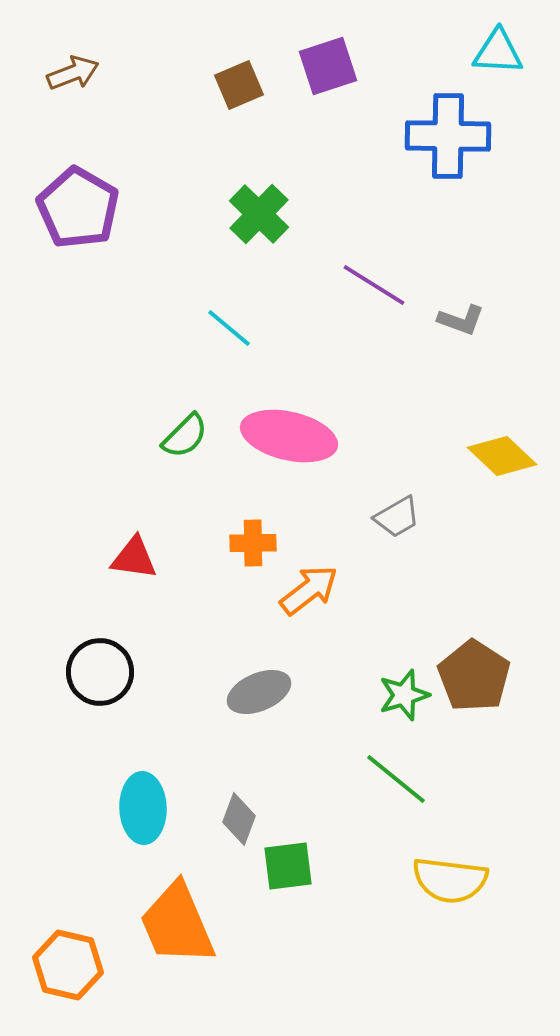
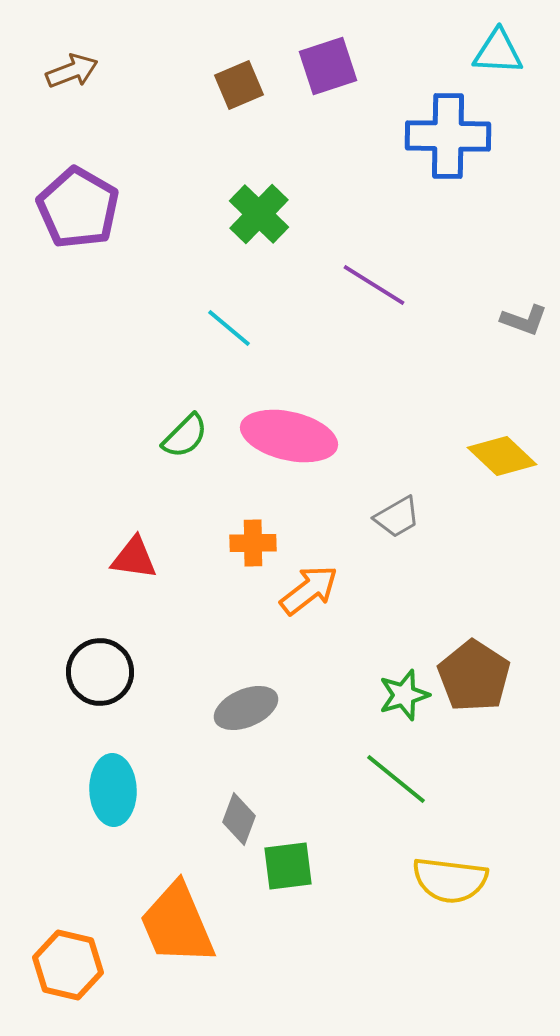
brown arrow: moved 1 px left, 2 px up
gray L-shape: moved 63 px right
gray ellipse: moved 13 px left, 16 px down
cyan ellipse: moved 30 px left, 18 px up
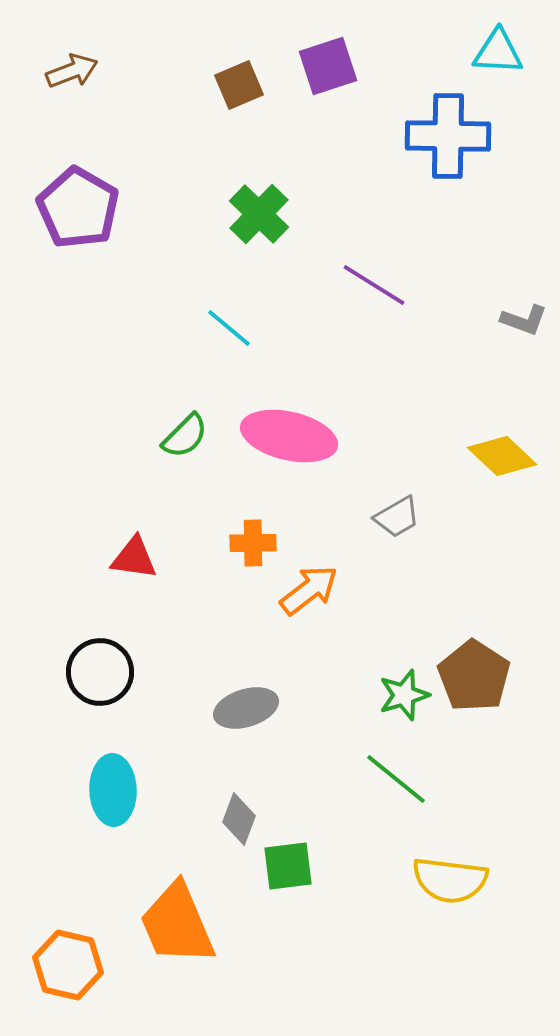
gray ellipse: rotated 6 degrees clockwise
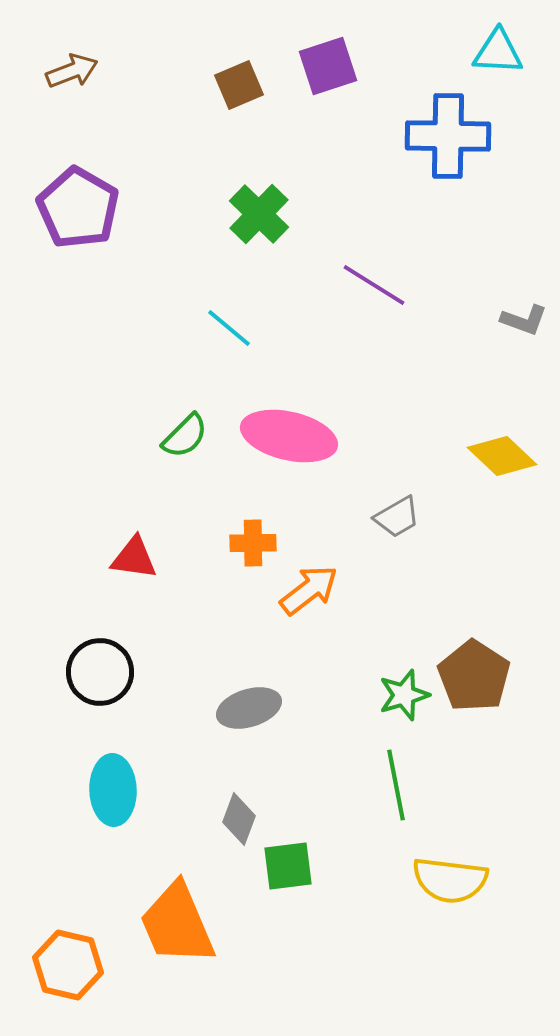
gray ellipse: moved 3 px right
green line: moved 6 px down; rotated 40 degrees clockwise
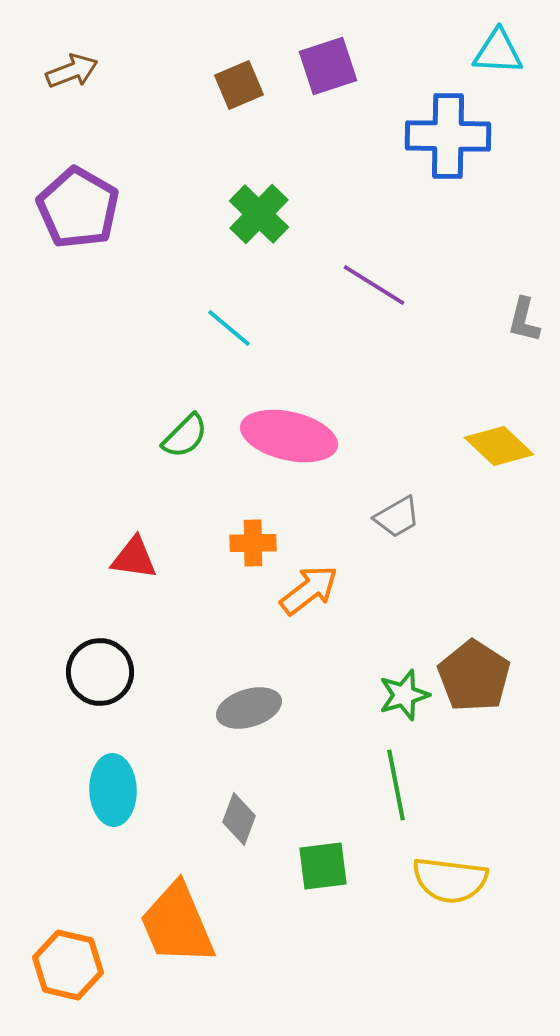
gray L-shape: rotated 84 degrees clockwise
yellow diamond: moved 3 px left, 10 px up
green square: moved 35 px right
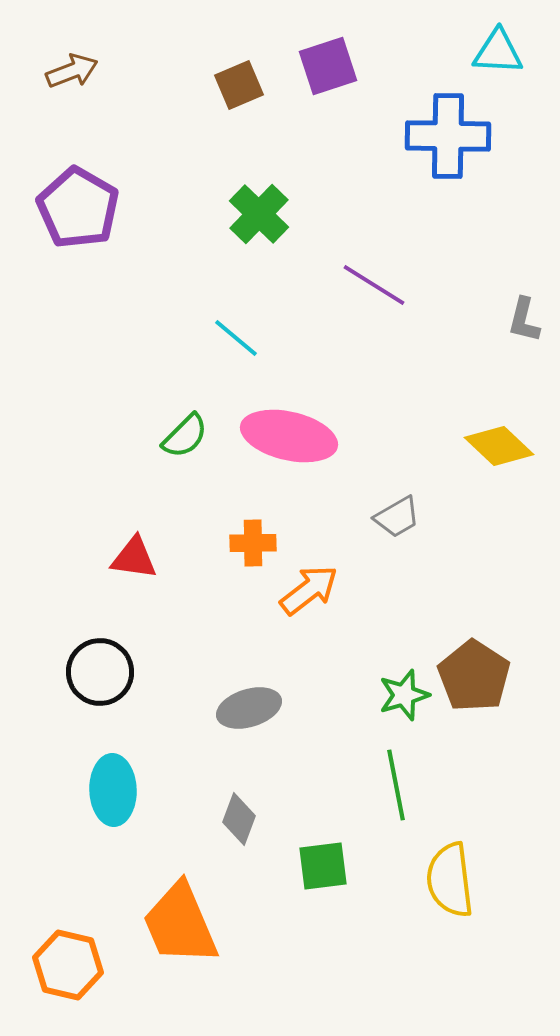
cyan line: moved 7 px right, 10 px down
yellow semicircle: rotated 76 degrees clockwise
orange trapezoid: moved 3 px right
